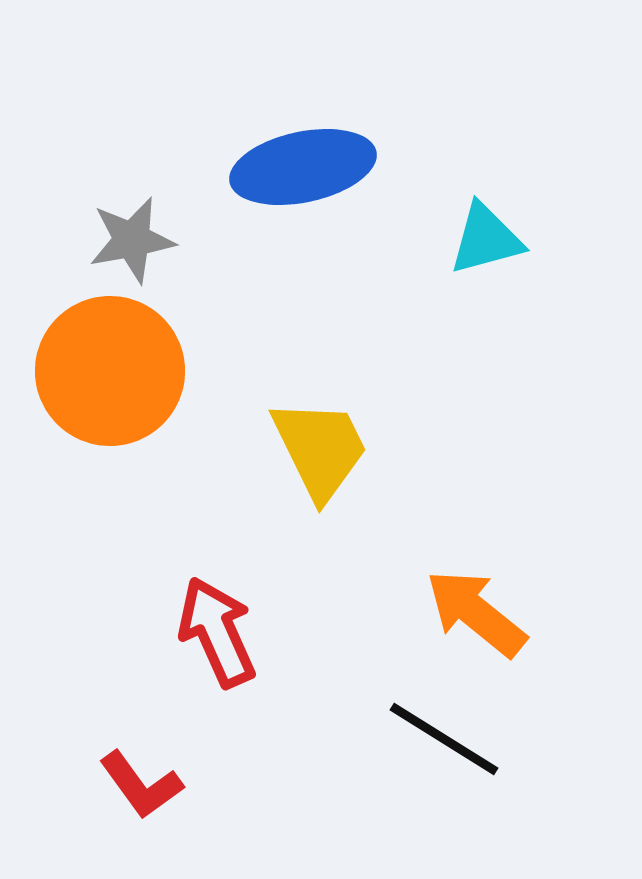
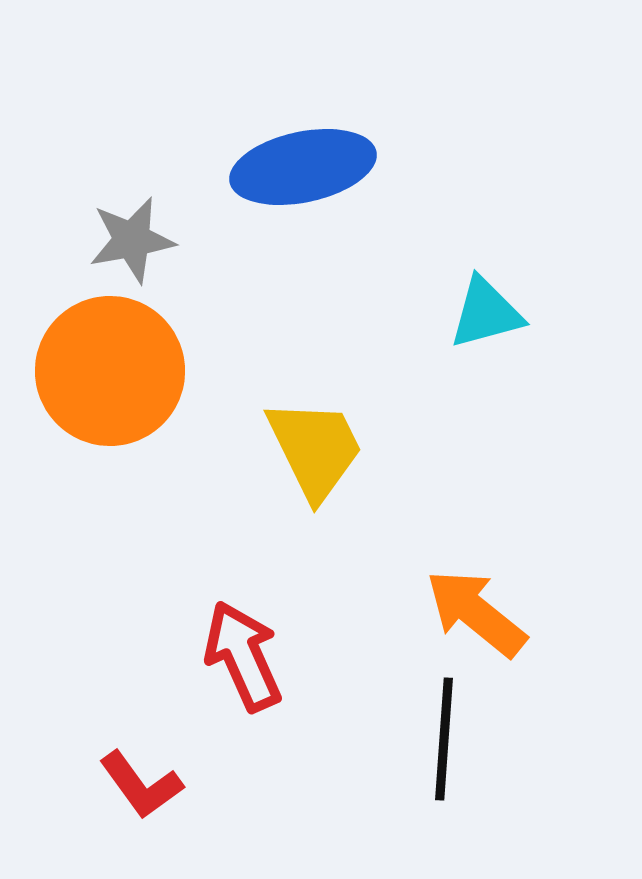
cyan triangle: moved 74 px down
yellow trapezoid: moved 5 px left
red arrow: moved 26 px right, 24 px down
black line: rotated 62 degrees clockwise
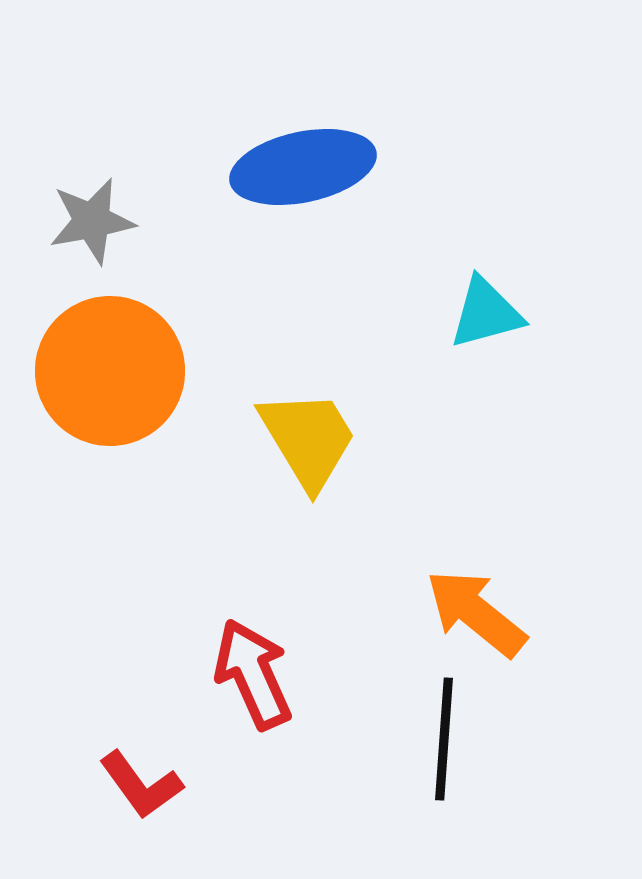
gray star: moved 40 px left, 19 px up
yellow trapezoid: moved 7 px left, 10 px up; rotated 5 degrees counterclockwise
red arrow: moved 10 px right, 18 px down
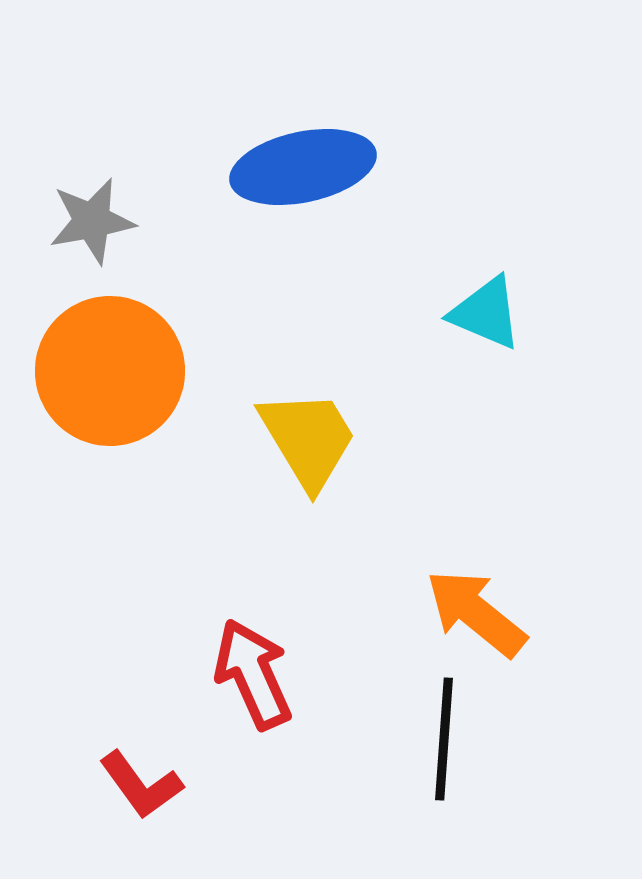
cyan triangle: rotated 38 degrees clockwise
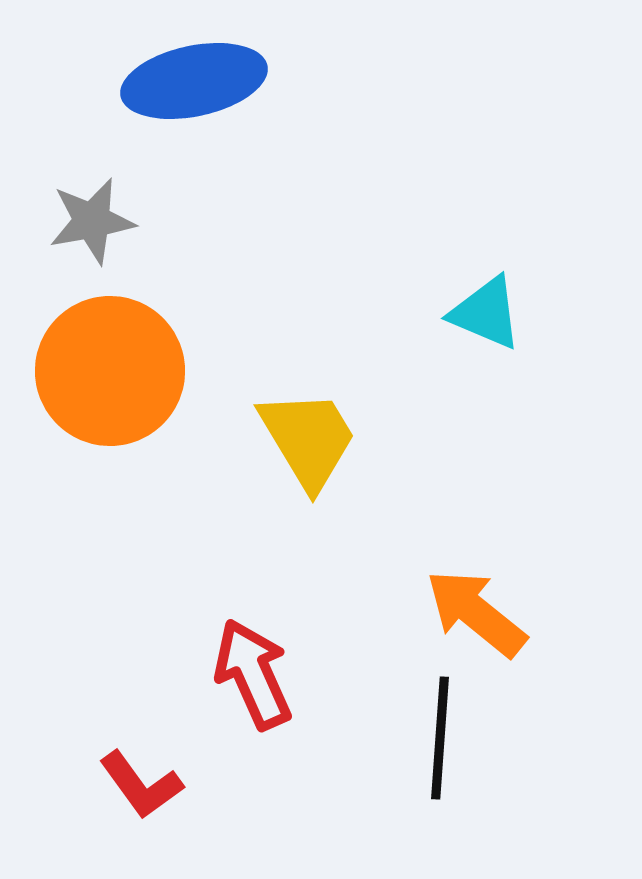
blue ellipse: moved 109 px left, 86 px up
black line: moved 4 px left, 1 px up
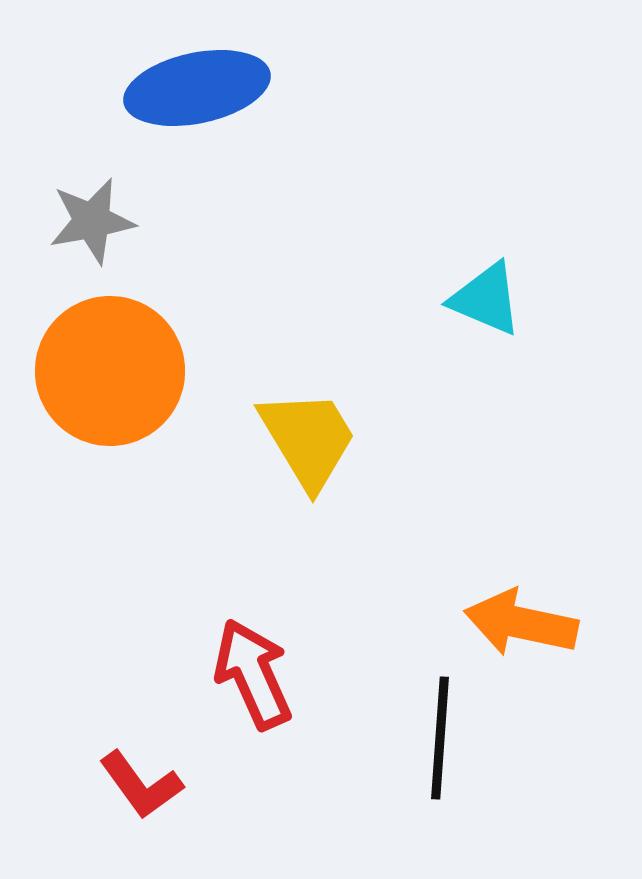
blue ellipse: moved 3 px right, 7 px down
cyan triangle: moved 14 px up
orange arrow: moved 45 px right, 10 px down; rotated 27 degrees counterclockwise
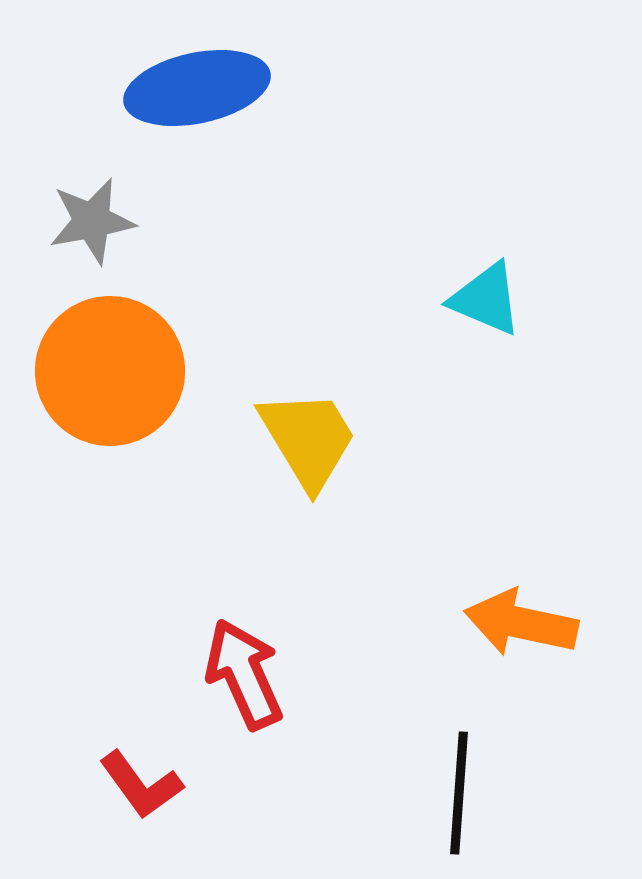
red arrow: moved 9 px left
black line: moved 19 px right, 55 px down
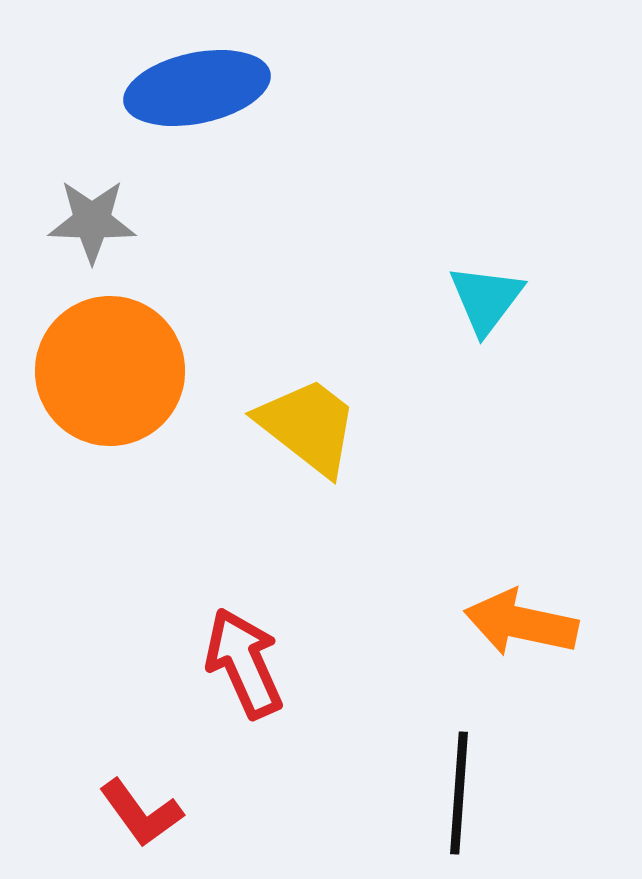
gray star: rotated 12 degrees clockwise
cyan triangle: rotated 44 degrees clockwise
yellow trapezoid: moved 13 px up; rotated 21 degrees counterclockwise
red arrow: moved 11 px up
red L-shape: moved 28 px down
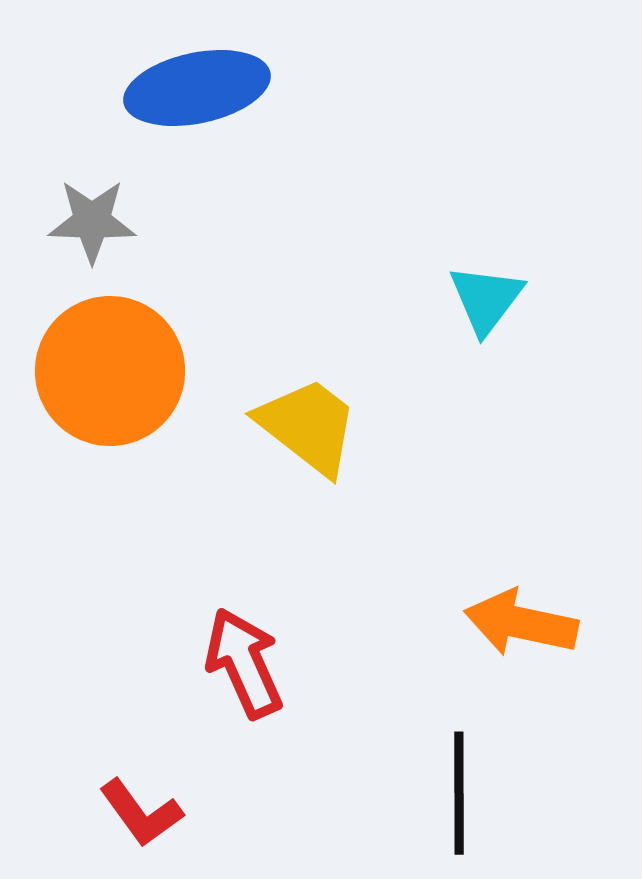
black line: rotated 4 degrees counterclockwise
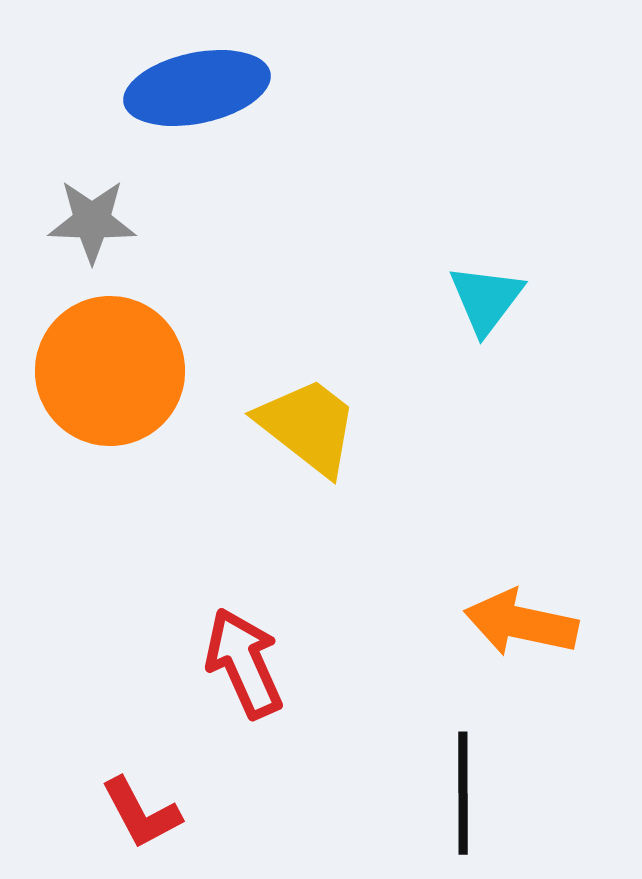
black line: moved 4 px right
red L-shape: rotated 8 degrees clockwise
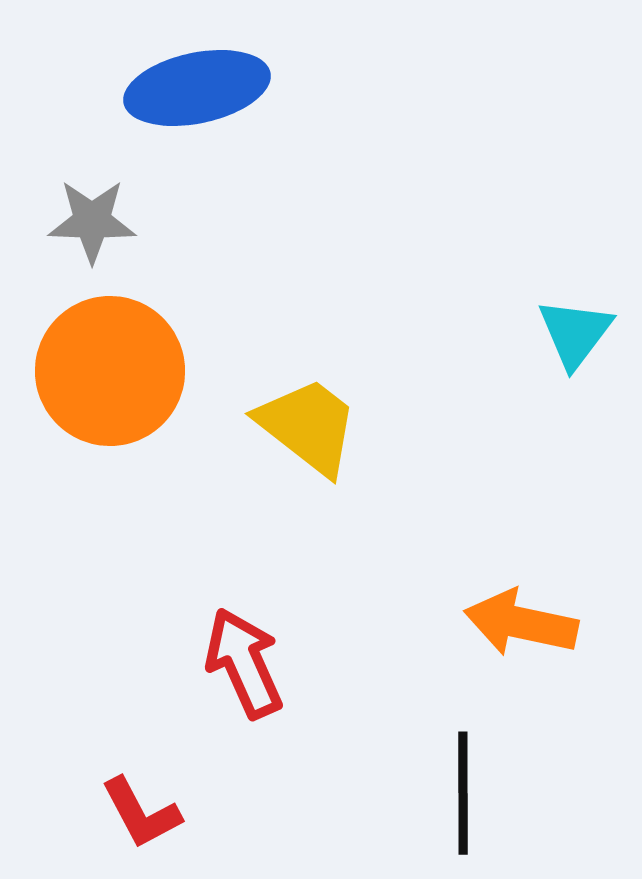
cyan triangle: moved 89 px right, 34 px down
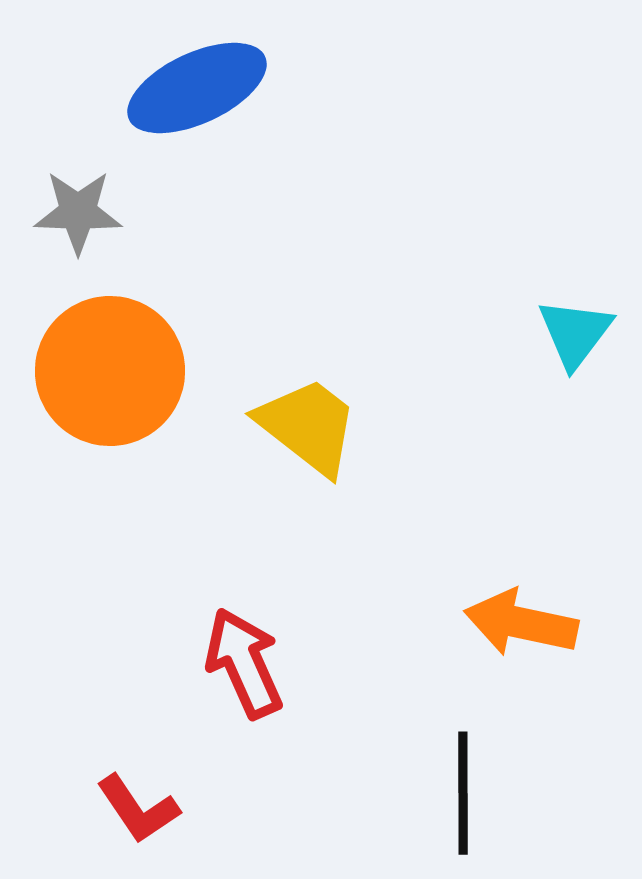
blue ellipse: rotated 13 degrees counterclockwise
gray star: moved 14 px left, 9 px up
red L-shape: moved 3 px left, 4 px up; rotated 6 degrees counterclockwise
